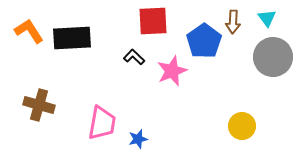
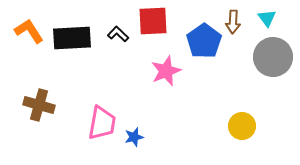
black L-shape: moved 16 px left, 23 px up
pink star: moved 6 px left
blue star: moved 4 px left, 2 px up
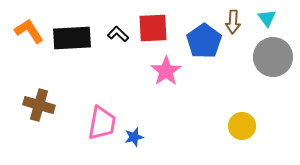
red square: moved 7 px down
pink star: rotated 12 degrees counterclockwise
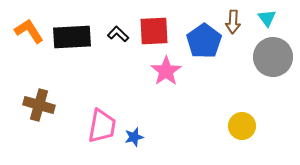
red square: moved 1 px right, 3 px down
black rectangle: moved 1 px up
pink trapezoid: moved 3 px down
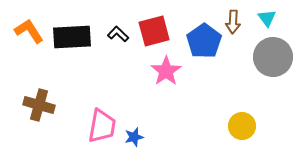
red square: rotated 12 degrees counterclockwise
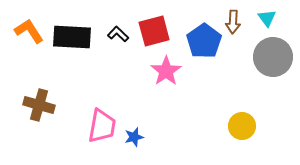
black rectangle: rotated 6 degrees clockwise
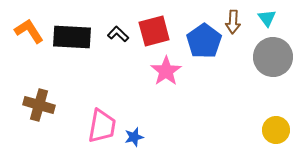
yellow circle: moved 34 px right, 4 px down
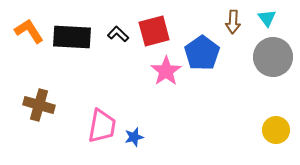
blue pentagon: moved 2 px left, 12 px down
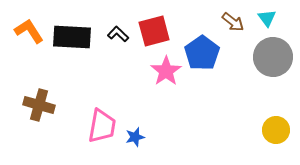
brown arrow: rotated 55 degrees counterclockwise
blue star: moved 1 px right
